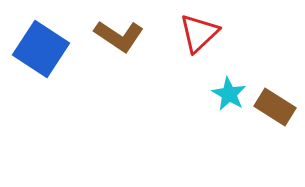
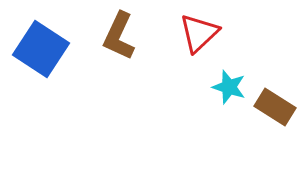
brown L-shape: rotated 81 degrees clockwise
cyan star: moved 7 px up; rotated 12 degrees counterclockwise
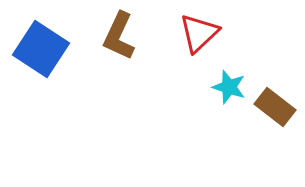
brown rectangle: rotated 6 degrees clockwise
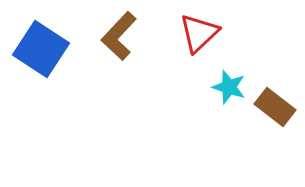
brown L-shape: rotated 18 degrees clockwise
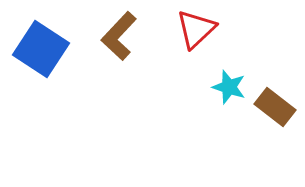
red triangle: moved 3 px left, 4 px up
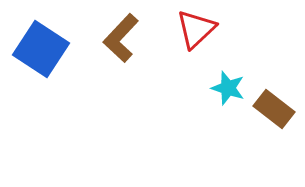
brown L-shape: moved 2 px right, 2 px down
cyan star: moved 1 px left, 1 px down
brown rectangle: moved 1 px left, 2 px down
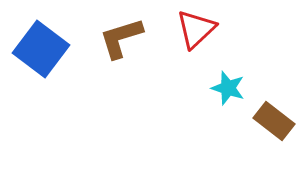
brown L-shape: rotated 30 degrees clockwise
blue square: rotated 4 degrees clockwise
brown rectangle: moved 12 px down
